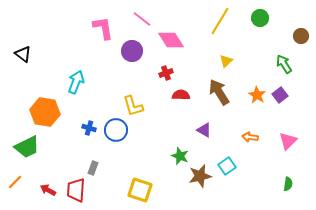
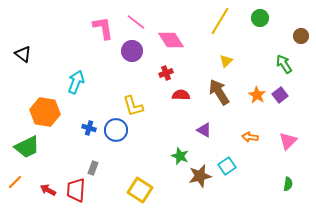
pink line: moved 6 px left, 3 px down
yellow square: rotated 15 degrees clockwise
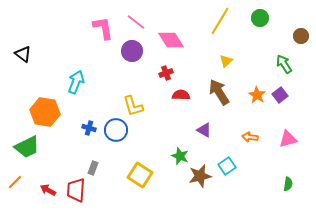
pink triangle: moved 2 px up; rotated 30 degrees clockwise
yellow square: moved 15 px up
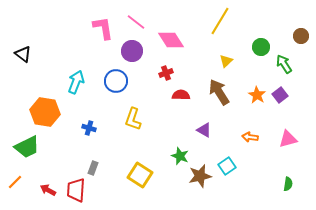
green circle: moved 1 px right, 29 px down
yellow L-shape: moved 13 px down; rotated 35 degrees clockwise
blue circle: moved 49 px up
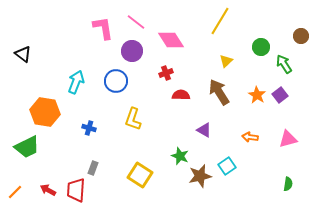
orange line: moved 10 px down
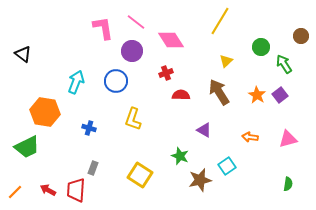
brown star: moved 4 px down
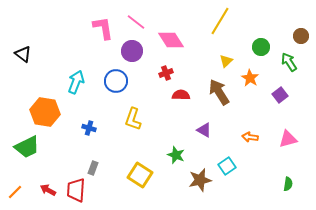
green arrow: moved 5 px right, 2 px up
orange star: moved 7 px left, 17 px up
green star: moved 4 px left, 1 px up
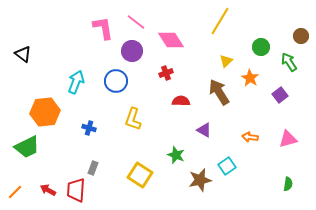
red semicircle: moved 6 px down
orange hexagon: rotated 16 degrees counterclockwise
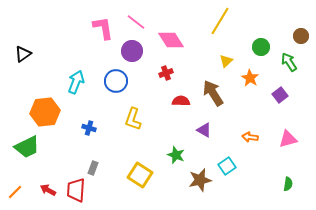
black triangle: rotated 48 degrees clockwise
brown arrow: moved 6 px left, 1 px down
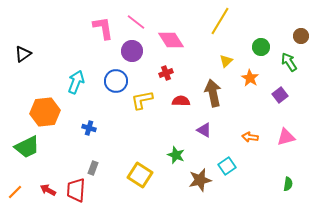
brown arrow: rotated 20 degrees clockwise
yellow L-shape: moved 9 px right, 19 px up; rotated 60 degrees clockwise
pink triangle: moved 2 px left, 2 px up
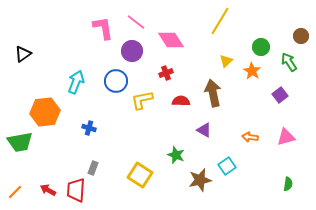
orange star: moved 2 px right, 7 px up
green trapezoid: moved 7 px left, 5 px up; rotated 16 degrees clockwise
